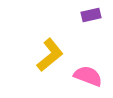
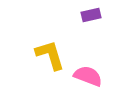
yellow L-shape: rotated 68 degrees counterclockwise
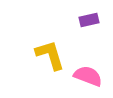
purple rectangle: moved 2 px left, 5 px down
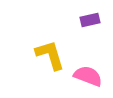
purple rectangle: moved 1 px right
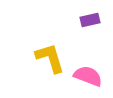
yellow L-shape: moved 3 px down
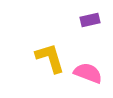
pink semicircle: moved 3 px up
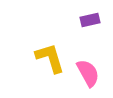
pink semicircle: rotated 40 degrees clockwise
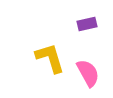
purple rectangle: moved 3 px left, 4 px down
